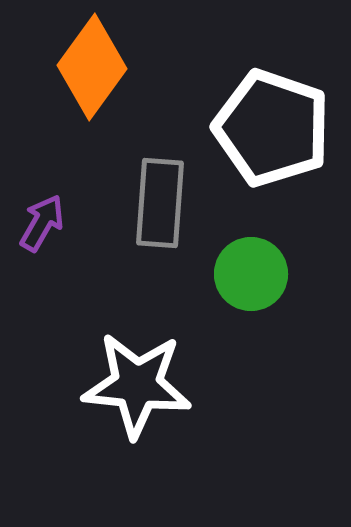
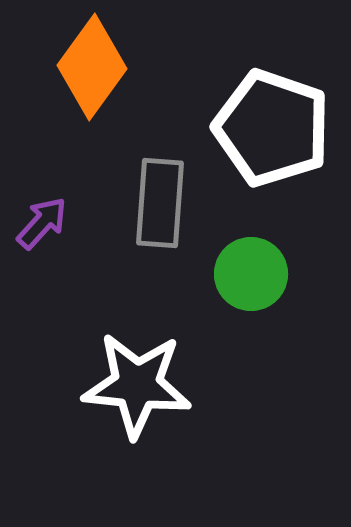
purple arrow: rotated 12 degrees clockwise
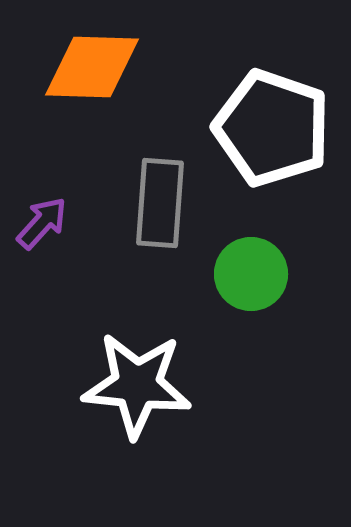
orange diamond: rotated 56 degrees clockwise
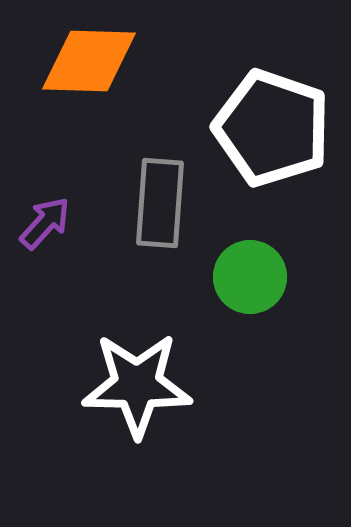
orange diamond: moved 3 px left, 6 px up
purple arrow: moved 3 px right
green circle: moved 1 px left, 3 px down
white star: rotated 5 degrees counterclockwise
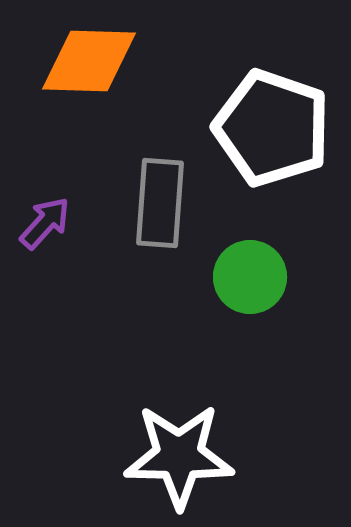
white star: moved 42 px right, 71 px down
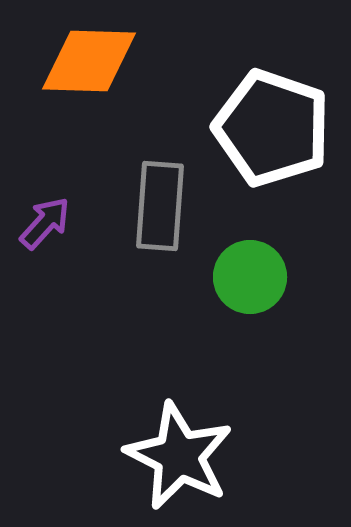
gray rectangle: moved 3 px down
white star: rotated 26 degrees clockwise
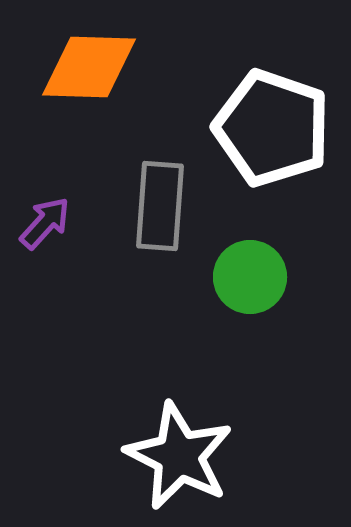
orange diamond: moved 6 px down
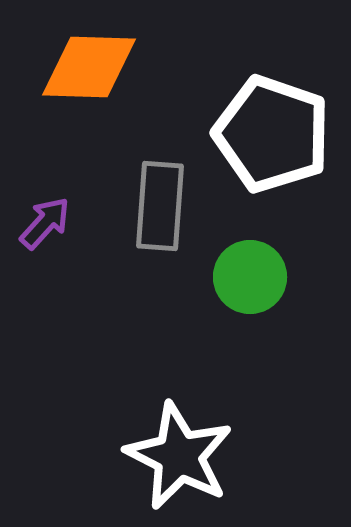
white pentagon: moved 6 px down
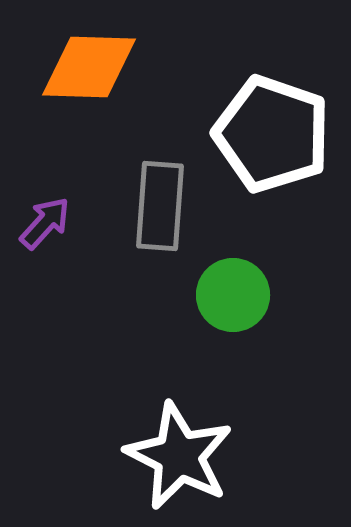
green circle: moved 17 px left, 18 px down
